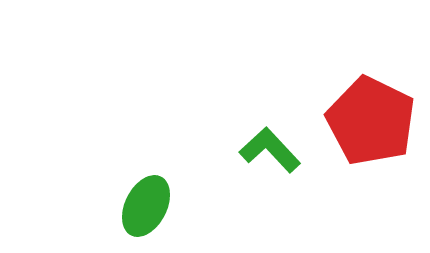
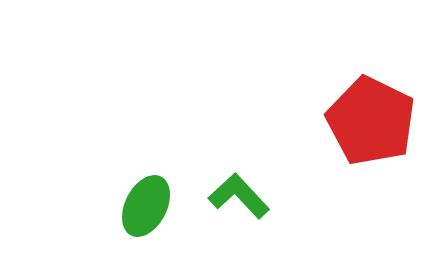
green L-shape: moved 31 px left, 46 px down
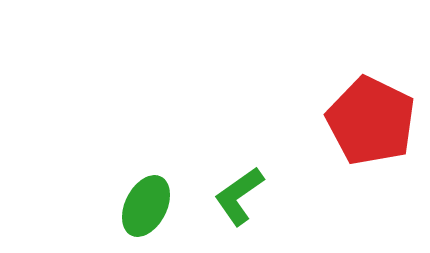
green L-shape: rotated 82 degrees counterclockwise
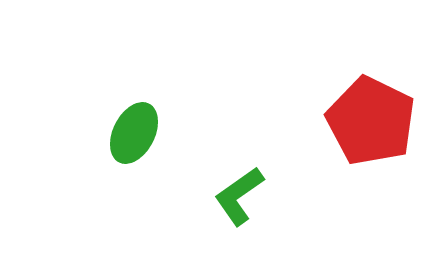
green ellipse: moved 12 px left, 73 px up
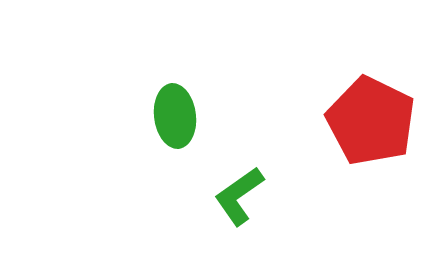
green ellipse: moved 41 px right, 17 px up; rotated 34 degrees counterclockwise
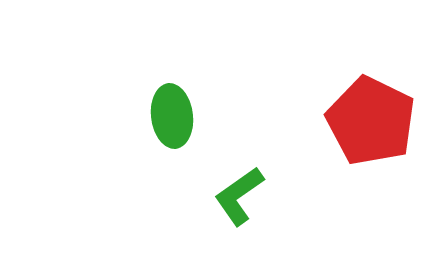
green ellipse: moved 3 px left
